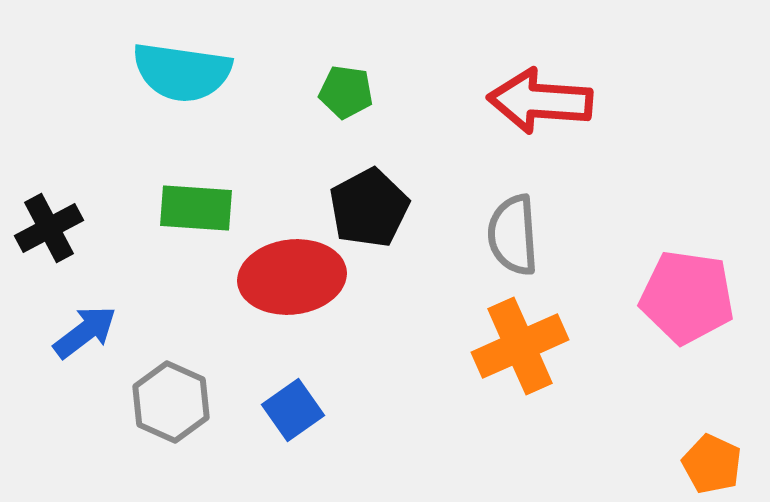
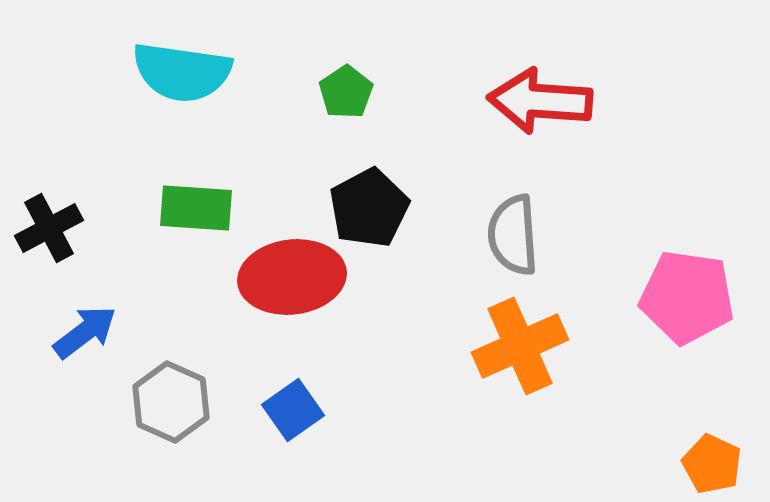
green pentagon: rotated 30 degrees clockwise
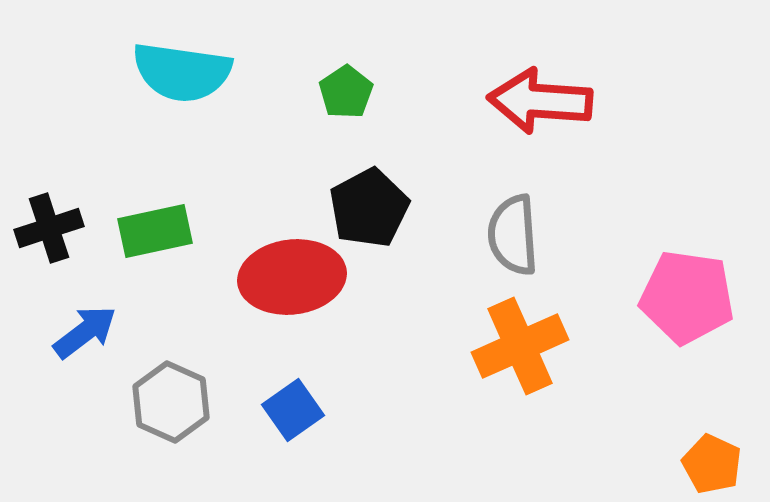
green rectangle: moved 41 px left, 23 px down; rotated 16 degrees counterclockwise
black cross: rotated 10 degrees clockwise
